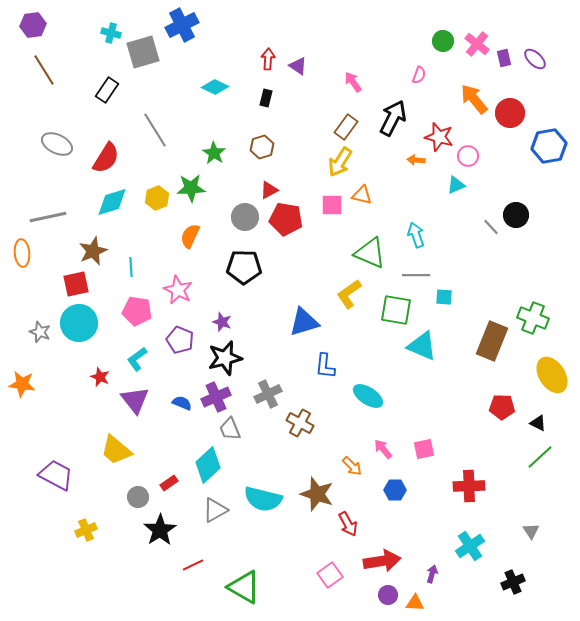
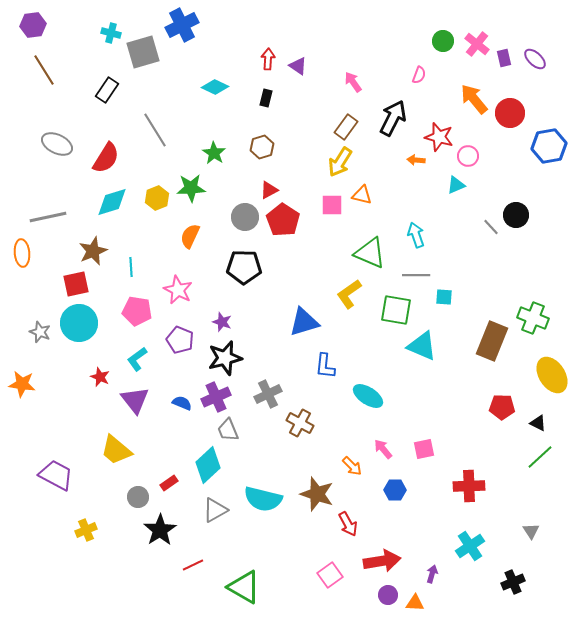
red pentagon at (286, 219): moved 3 px left, 1 px down; rotated 24 degrees clockwise
gray trapezoid at (230, 429): moved 2 px left, 1 px down
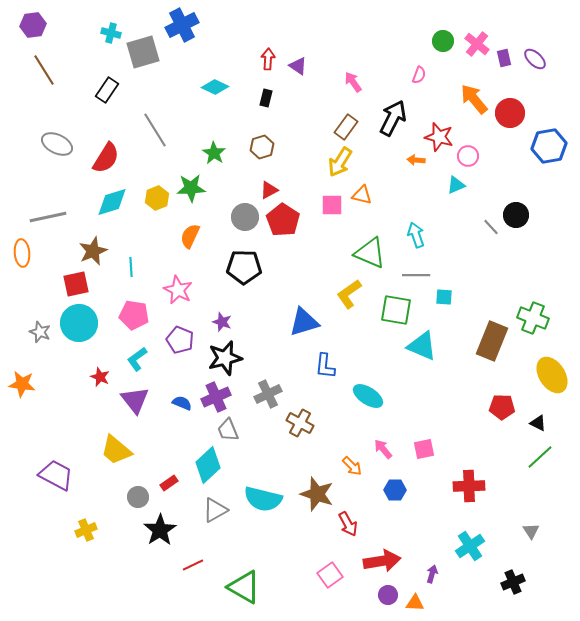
pink pentagon at (137, 311): moved 3 px left, 4 px down
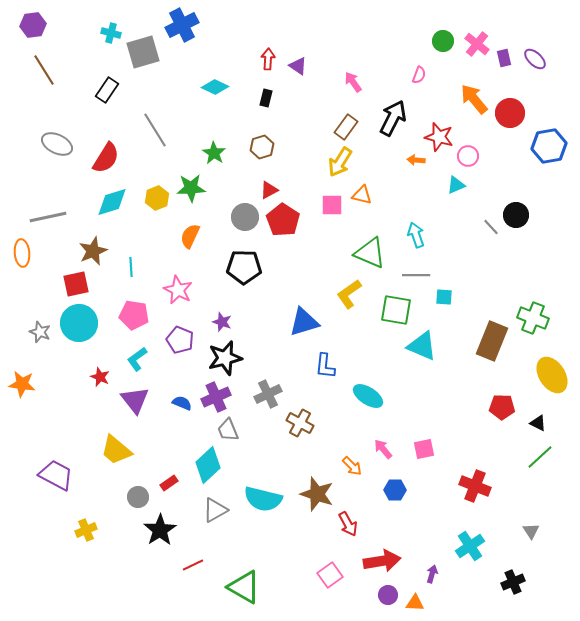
red cross at (469, 486): moved 6 px right; rotated 24 degrees clockwise
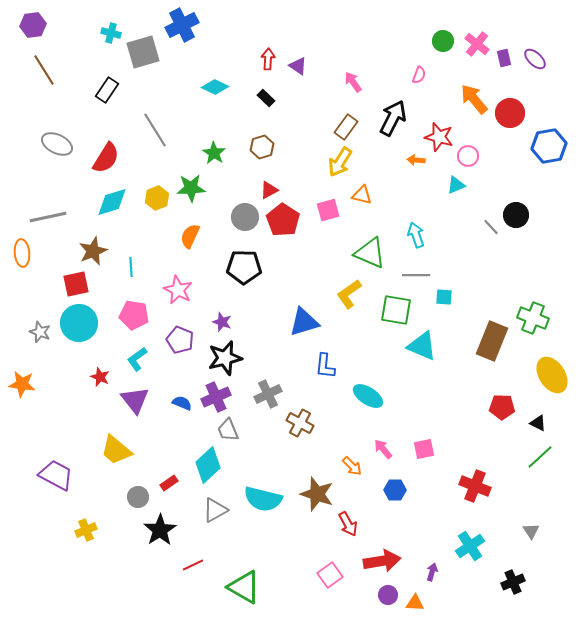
black rectangle at (266, 98): rotated 60 degrees counterclockwise
pink square at (332, 205): moved 4 px left, 5 px down; rotated 15 degrees counterclockwise
purple arrow at (432, 574): moved 2 px up
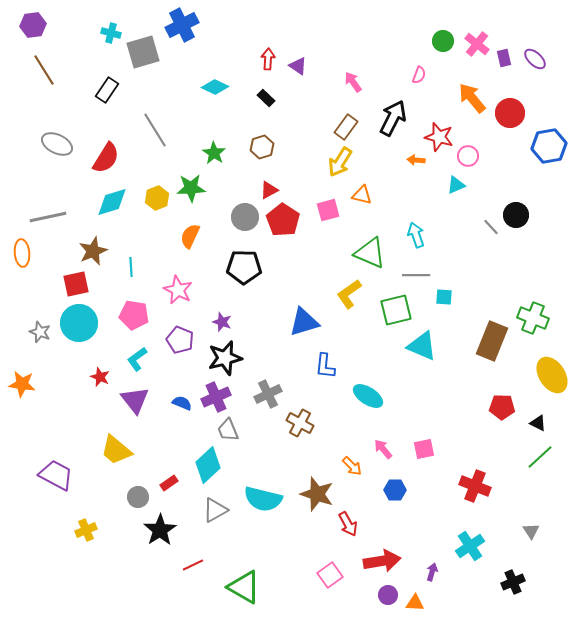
orange arrow at (474, 99): moved 2 px left, 1 px up
green square at (396, 310): rotated 24 degrees counterclockwise
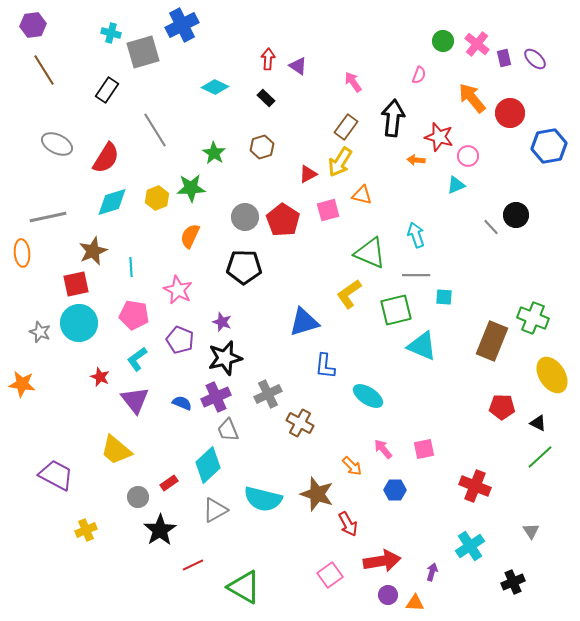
black arrow at (393, 118): rotated 21 degrees counterclockwise
red triangle at (269, 190): moved 39 px right, 16 px up
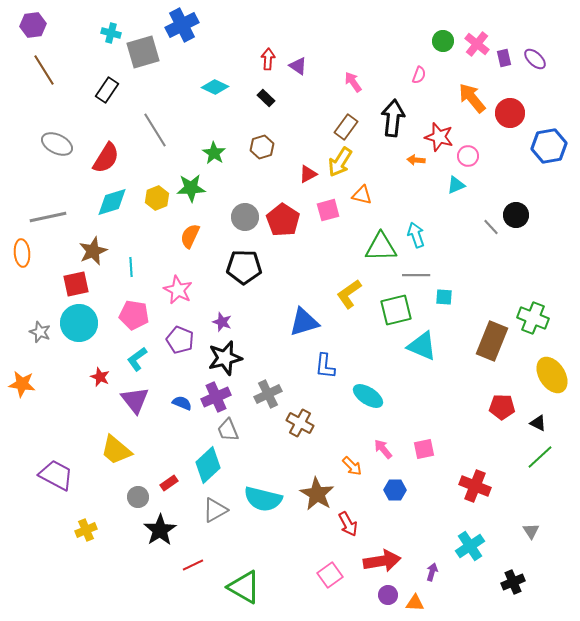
green triangle at (370, 253): moved 11 px right, 6 px up; rotated 24 degrees counterclockwise
brown star at (317, 494): rotated 12 degrees clockwise
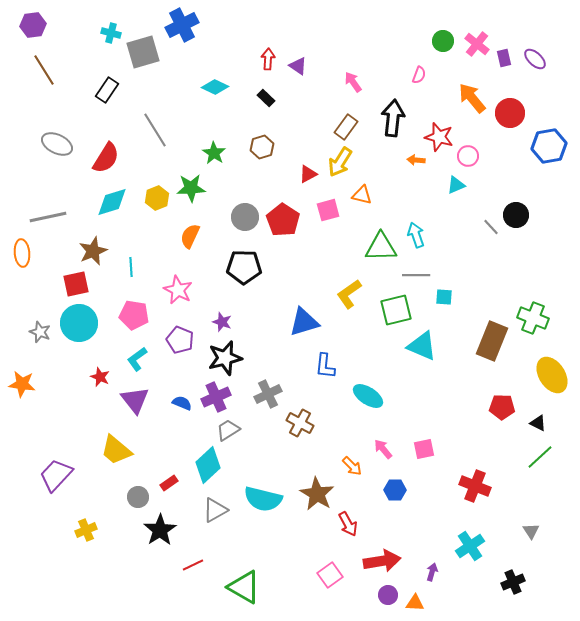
gray trapezoid at (228, 430): rotated 80 degrees clockwise
purple trapezoid at (56, 475): rotated 75 degrees counterclockwise
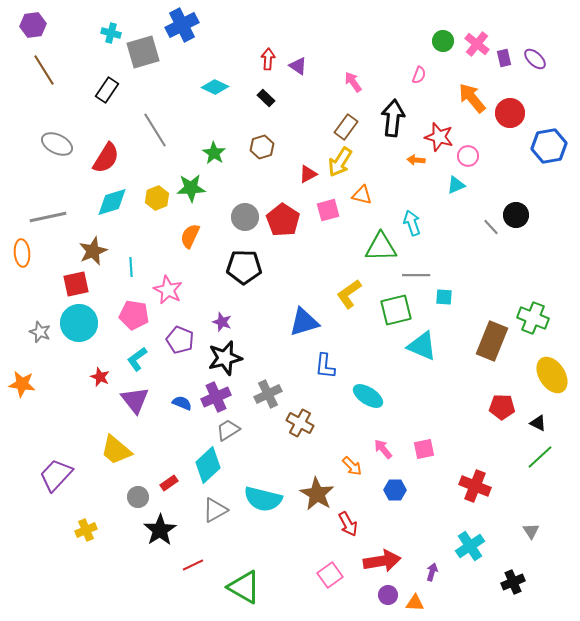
cyan arrow at (416, 235): moved 4 px left, 12 px up
pink star at (178, 290): moved 10 px left
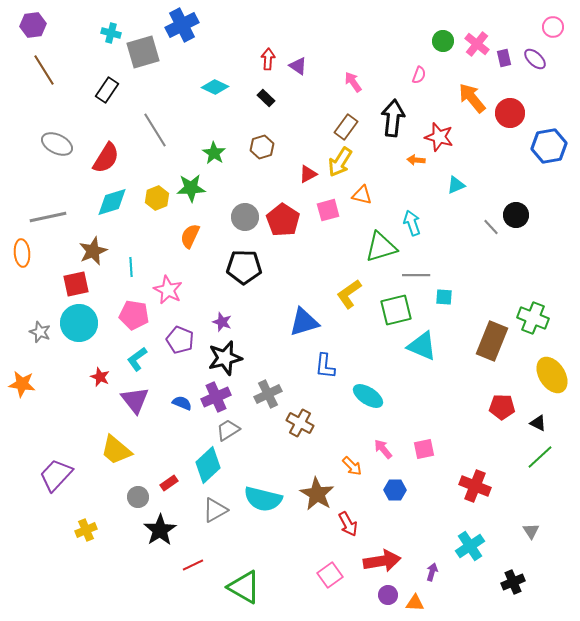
pink circle at (468, 156): moved 85 px right, 129 px up
green triangle at (381, 247): rotated 16 degrees counterclockwise
